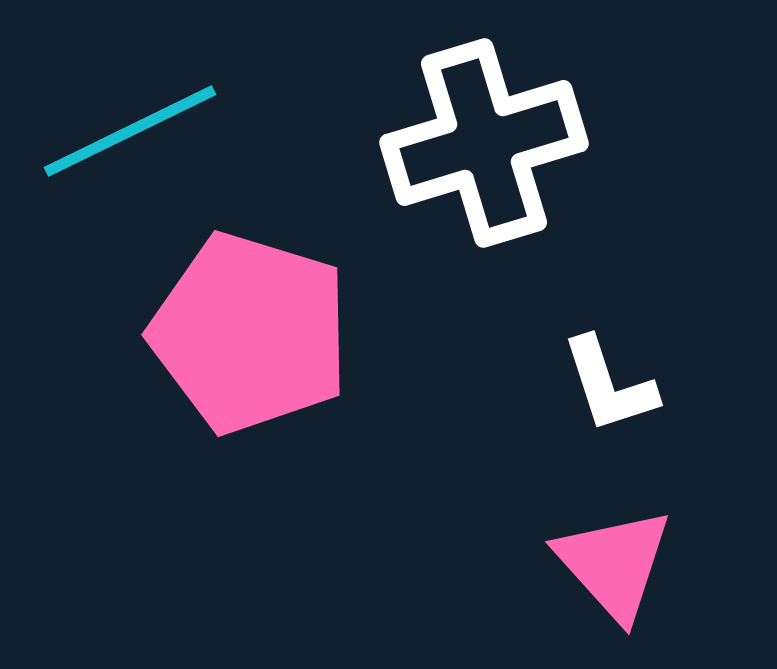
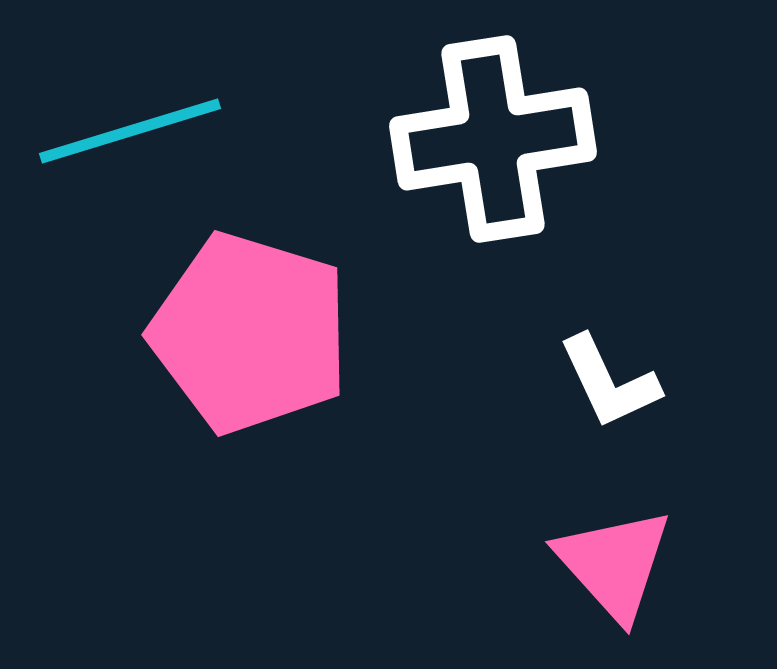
cyan line: rotated 9 degrees clockwise
white cross: moved 9 px right, 4 px up; rotated 8 degrees clockwise
white L-shape: moved 3 px up; rotated 7 degrees counterclockwise
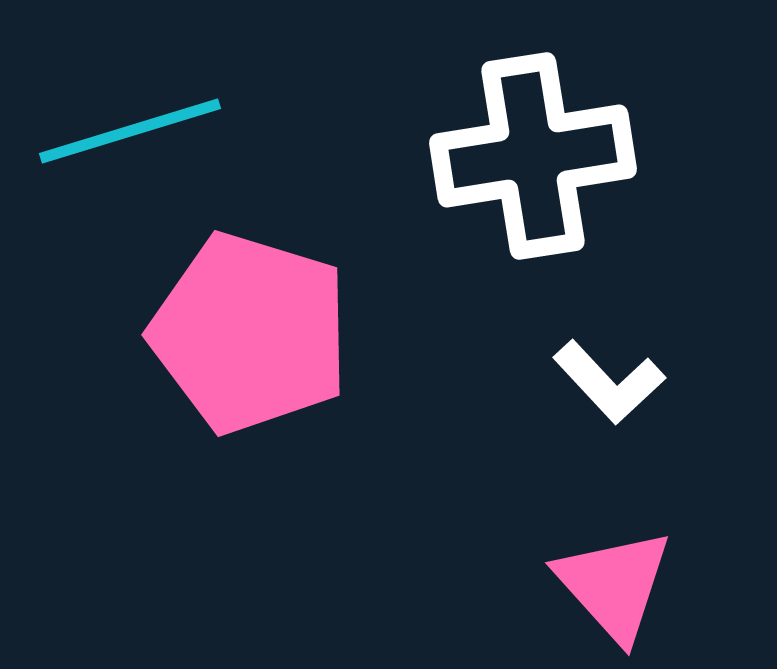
white cross: moved 40 px right, 17 px down
white L-shape: rotated 18 degrees counterclockwise
pink triangle: moved 21 px down
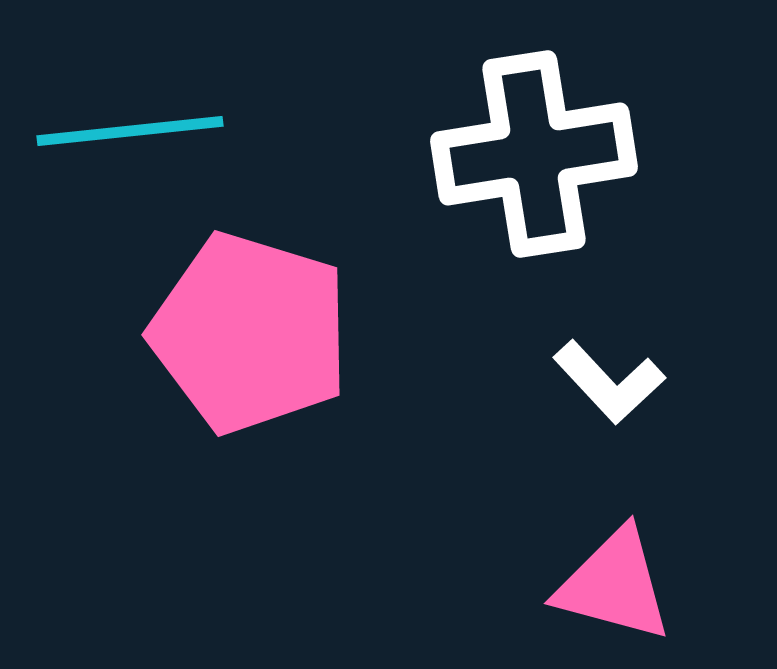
cyan line: rotated 11 degrees clockwise
white cross: moved 1 px right, 2 px up
pink triangle: rotated 33 degrees counterclockwise
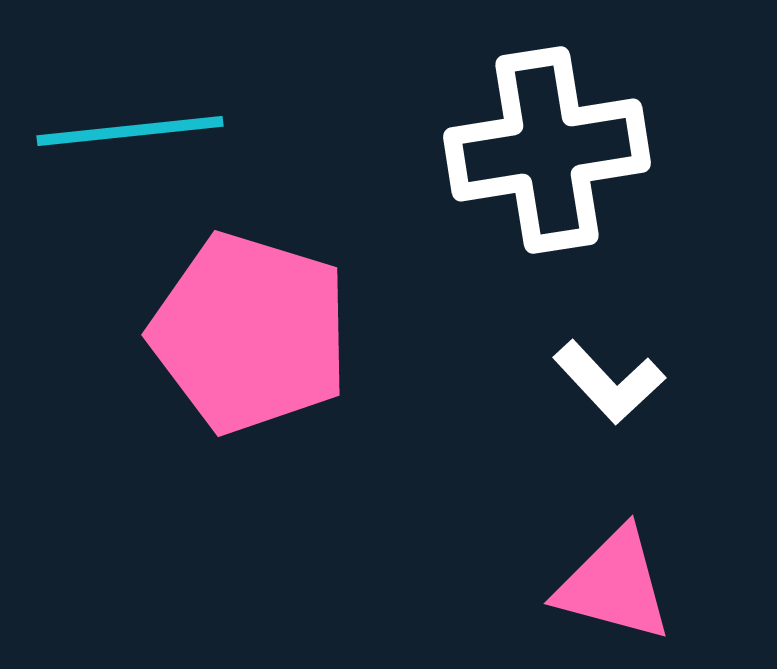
white cross: moved 13 px right, 4 px up
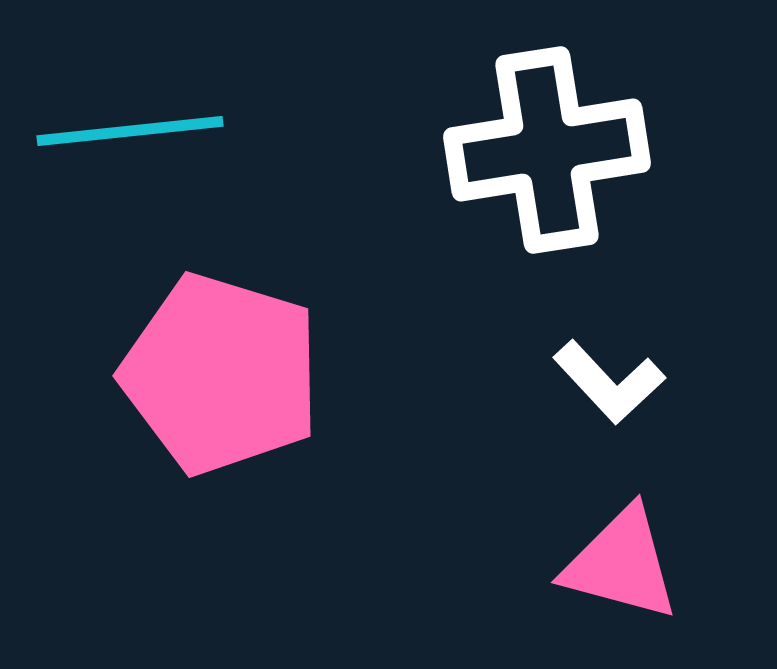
pink pentagon: moved 29 px left, 41 px down
pink triangle: moved 7 px right, 21 px up
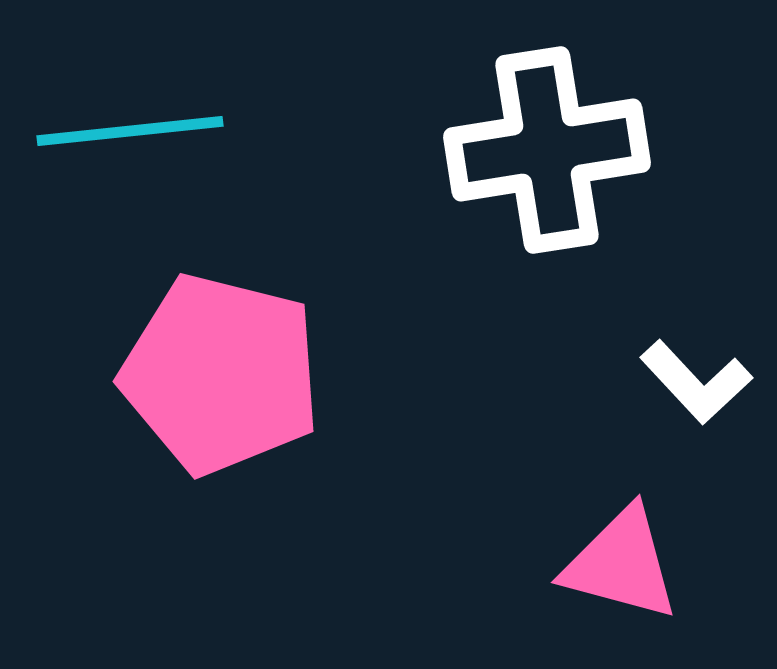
pink pentagon: rotated 3 degrees counterclockwise
white L-shape: moved 87 px right
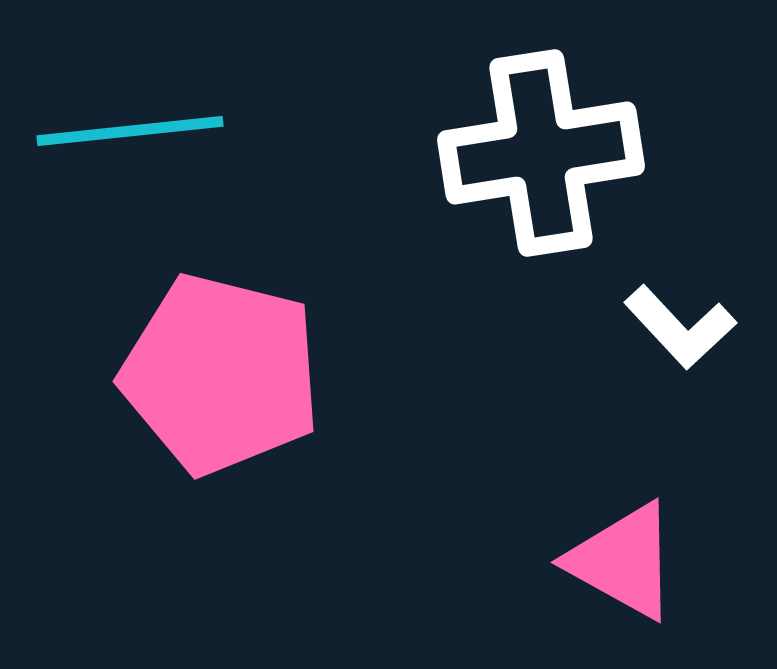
white cross: moved 6 px left, 3 px down
white L-shape: moved 16 px left, 55 px up
pink triangle: moved 2 px right, 3 px up; rotated 14 degrees clockwise
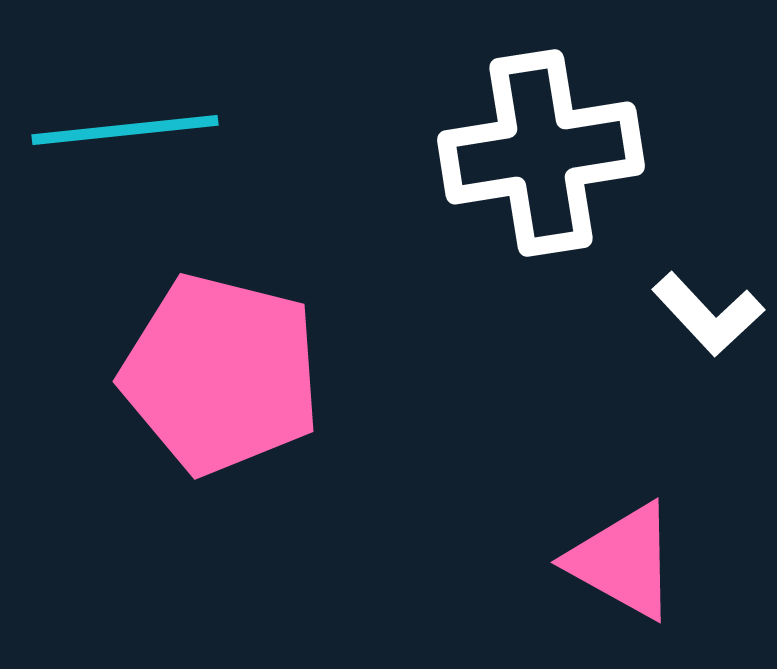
cyan line: moved 5 px left, 1 px up
white L-shape: moved 28 px right, 13 px up
